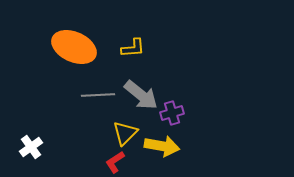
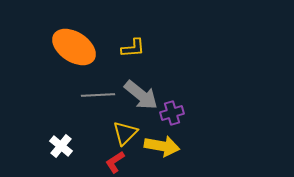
orange ellipse: rotated 9 degrees clockwise
white cross: moved 30 px right, 1 px up; rotated 15 degrees counterclockwise
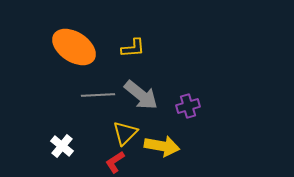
purple cross: moved 16 px right, 7 px up
white cross: moved 1 px right
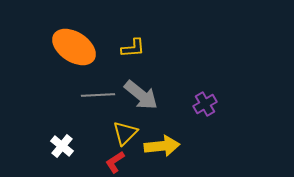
purple cross: moved 17 px right, 2 px up; rotated 15 degrees counterclockwise
yellow arrow: rotated 16 degrees counterclockwise
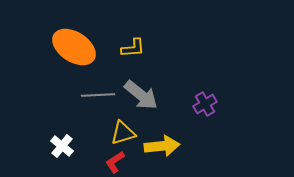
yellow triangle: moved 2 px left; rotated 28 degrees clockwise
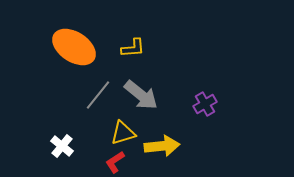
gray line: rotated 48 degrees counterclockwise
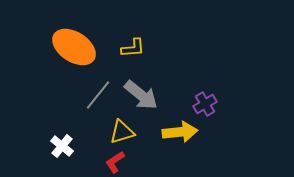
yellow triangle: moved 1 px left, 1 px up
yellow arrow: moved 18 px right, 14 px up
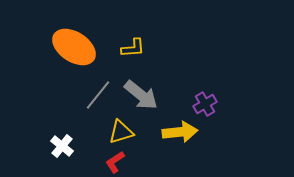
yellow triangle: moved 1 px left
